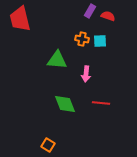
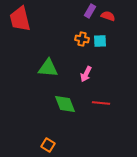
green triangle: moved 9 px left, 8 px down
pink arrow: rotated 21 degrees clockwise
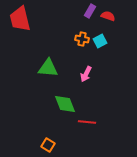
cyan square: rotated 24 degrees counterclockwise
red line: moved 14 px left, 19 px down
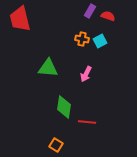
green diamond: moved 1 px left, 3 px down; rotated 30 degrees clockwise
orange square: moved 8 px right
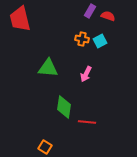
orange square: moved 11 px left, 2 px down
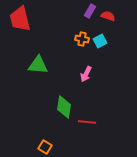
green triangle: moved 10 px left, 3 px up
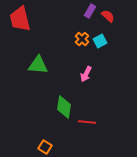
red semicircle: rotated 24 degrees clockwise
orange cross: rotated 32 degrees clockwise
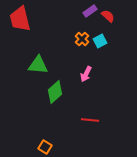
purple rectangle: rotated 24 degrees clockwise
green diamond: moved 9 px left, 15 px up; rotated 40 degrees clockwise
red line: moved 3 px right, 2 px up
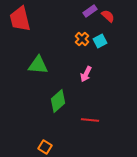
green diamond: moved 3 px right, 9 px down
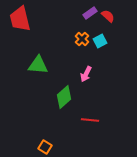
purple rectangle: moved 2 px down
green diamond: moved 6 px right, 4 px up
